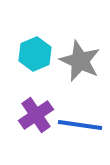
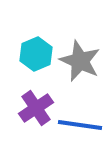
cyan hexagon: moved 1 px right
purple cross: moved 7 px up
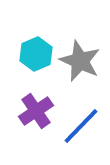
purple cross: moved 3 px down
blue line: moved 1 px right, 1 px down; rotated 54 degrees counterclockwise
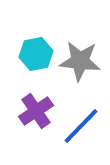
cyan hexagon: rotated 12 degrees clockwise
gray star: rotated 18 degrees counterclockwise
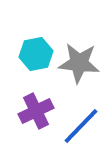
gray star: moved 1 px left, 2 px down
purple cross: rotated 8 degrees clockwise
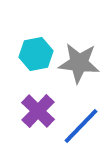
purple cross: moved 2 px right; rotated 20 degrees counterclockwise
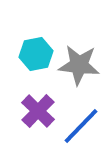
gray star: moved 2 px down
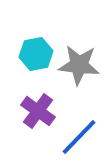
purple cross: rotated 8 degrees counterclockwise
blue line: moved 2 px left, 11 px down
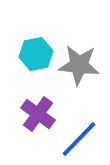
purple cross: moved 3 px down
blue line: moved 2 px down
